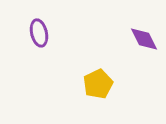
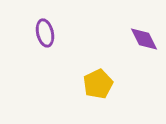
purple ellipse: moved 6 px right
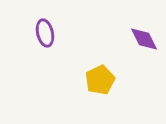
yellow pentagon: moved 2 px right, 4 px up
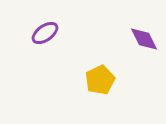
purple ellipse: rotated 68 degrees clockwise
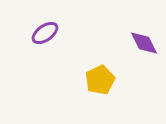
purple diamond: moved 4 px down
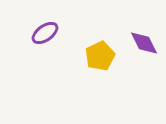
yellow pentagon: moved 24 px up
